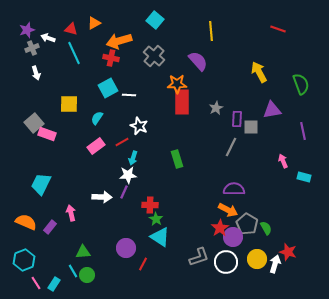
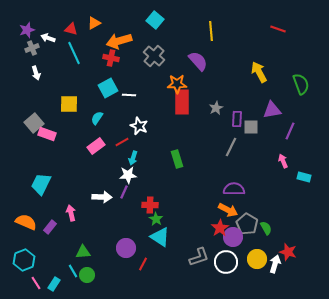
purple line at (303, 131): moved 13 px left; rotated 36 degrees clockwise
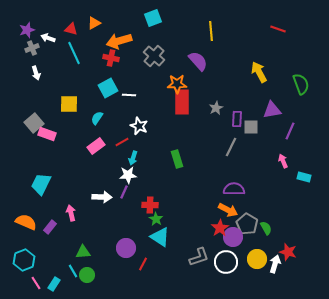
cyan square at (155, 20): moved 2 px left, 2 px up; rotated 30 degrees clockwise
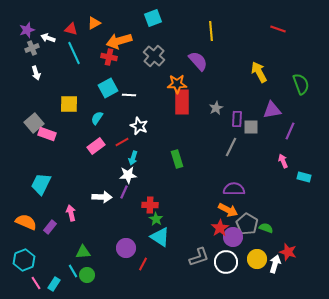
red cross at (111, 58): moved 2 px left, 1 px up
green semicircle at (266, 228): rotated 40 degrees counterclockwise
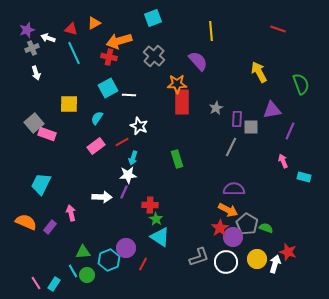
cyan hexagon at (24, 260): moved 85 px right
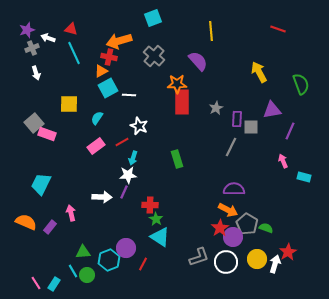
orange triangle at (94, 23): moved 7 px right, 48 px down
red star at (288, 252): rotated 24 degrees clockwise
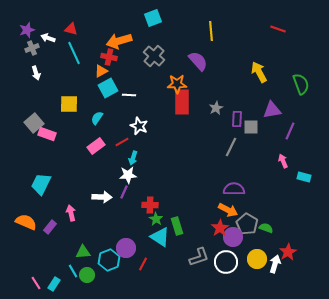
green rectangle at (177, 159): moved 67 px down
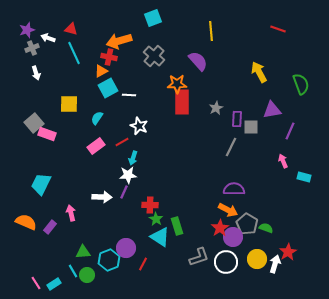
cyan rectangle at (54, 284): rotated 24 degrees clockwise
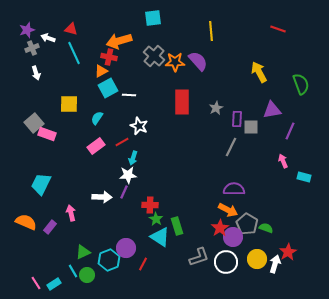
cyan square at (153, 18): rotated 12 degrees clockwise
orange star at (177, 84): moved 2 px left, 22 px up
green triangle at (83, 252): rotated 21 degrees counterclockwise
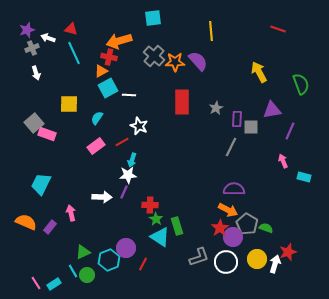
cyan arrow at (133, 158): moved 1 px left, 2 px down
red star at (288, 252): rotated 12 degrees clockwise
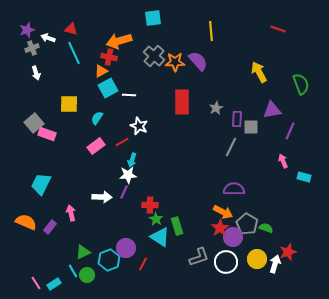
orange arrow at (228, 210): moved 5 px left, 2 px down
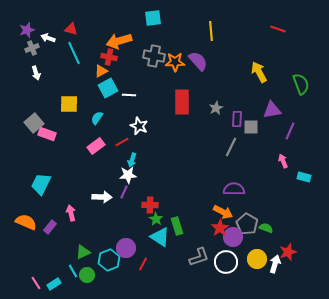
gray cross at (154, 56): rotated 30 degrees counterclockwise
